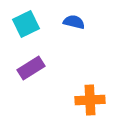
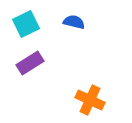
purple rectangle: moved 1 px left, 5 px up
orange cross: rotated 28 degrees clockwise
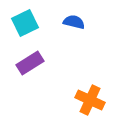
cyan square: moved 1 px left, 1 px up
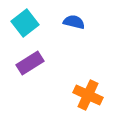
cyan square: rotated 12 degrees counterclockwise
orange cross: moved 2 px left, 5 px up
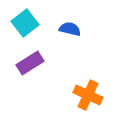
blue semicircle: moved 4 px left, 7 px down
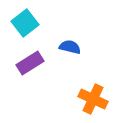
blue semicircle: moved 18 px down
orange cross: moved 5 px right, 4 px down
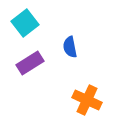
blue semicircle: rotated 115 degrees counterclockwise
orange cross: moved 6 px left, 1 px down
